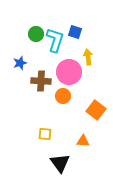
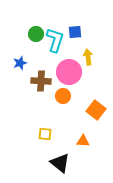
blue square: rotated 24 degrees counterclockwise
black triangle: rotated 15 degrees counterclockwise
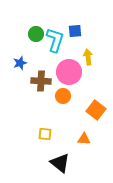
blue square: moved 1 px up
orange triangle: moved 1 px right, 2 px up
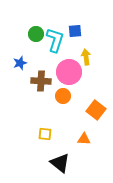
yellow arrow: moved 2 px left
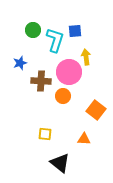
green circle: moved 3 px left, 4 px up
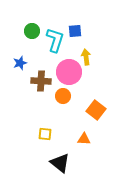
green circle: moved 1 px left, 1 px down
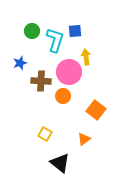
yellow square: rotated 24 degrees clockwise
orange triangle: rotated 40 degrees counterclockwise
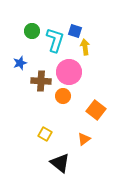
blue square: rotated 24 degrees clockwise
yellow arrow: moved 1 px left, 10 px up
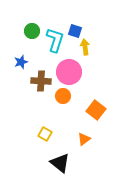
blue star: moved 1 px right, 1 px up
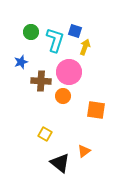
green circle: moved 1 px left, 1 px down
yellow arrow: rotated 28 degrees clockwise
orange square: rotated 30 degrees counterclockwise
orange triangle: moved 12 px down
